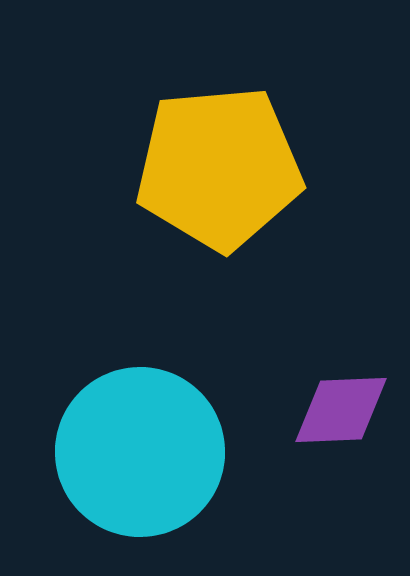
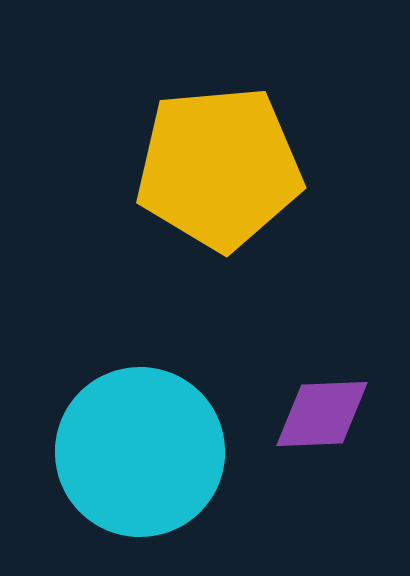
purple diamond: moved 19 px left, 4 px down
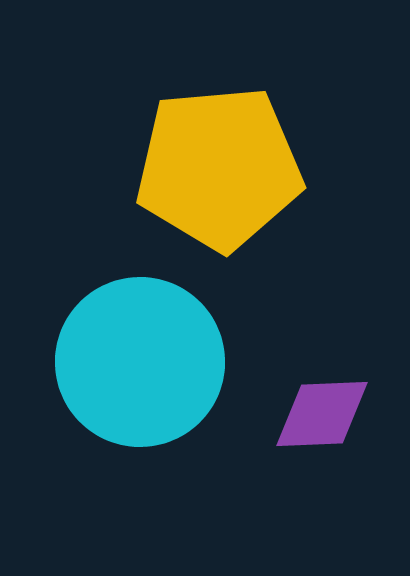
cyan circle: moved 90 px up
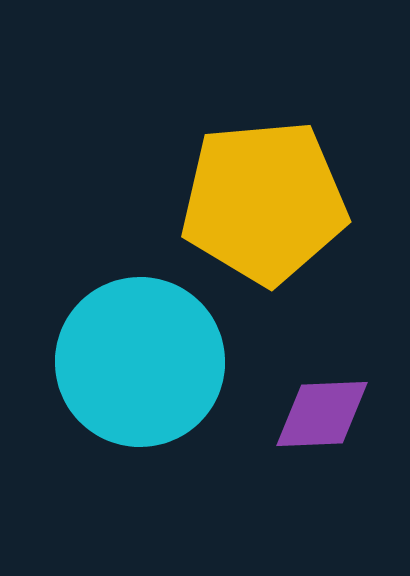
yellow pentagon: moved 45 px right, 34 px down
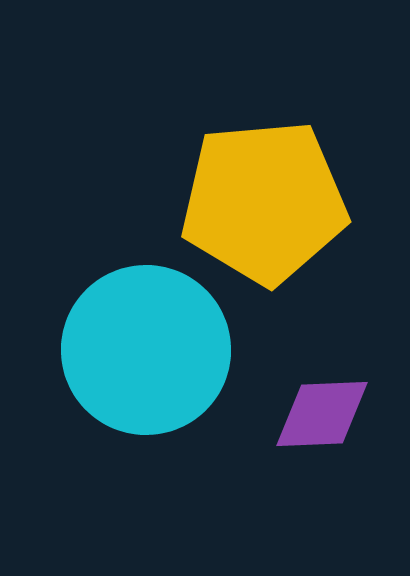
cyan circle: moved 6 px right, 12 px up
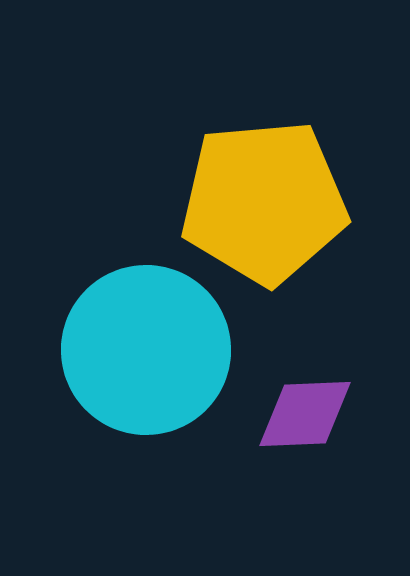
purple diamond: moved 17 px left
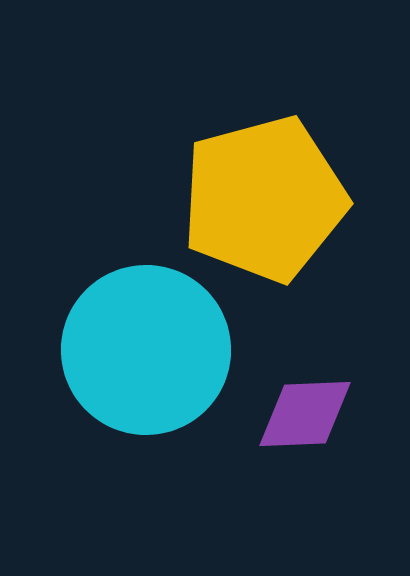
yellow pentagon: moved 3 px up; rotated 10 degrees counterclockwise
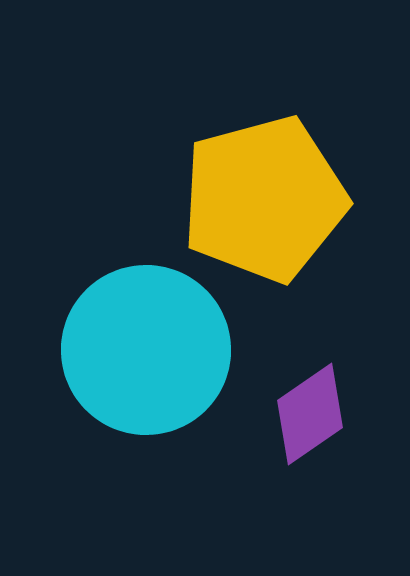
purple diamond: moved 5 px right; rotated 32 degrees counterclockwise
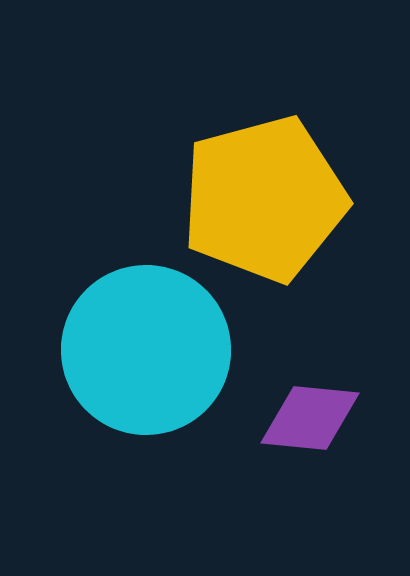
purple diamond: moved 4 px down; rotated 40 degrees clockwise
